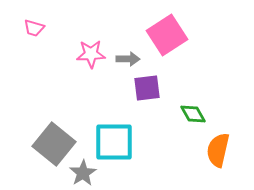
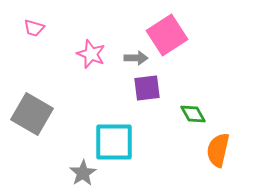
pink star: rotated 24 degrees clockwise
gray arrow: moved 8 px right, 1 px up
gray square: moved 22 px left, 30 px up; rotated 9 degrees counterclockwise
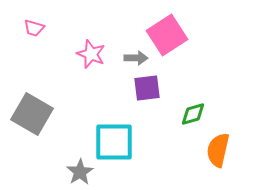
green diamond: rotated 76 degrees counterclockwise
gray star: moved 3 px left, 1 px up
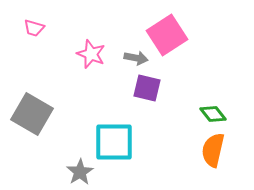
gray arrow: rotated 10 degrees clockwise
purple square: rotated 20 degrees clockwise
green diamond: moved 20 px right; rotated 68 degrees clockwise
orange semicircle: moved 5 px left
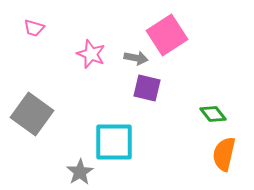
gray square: rotated 6 degrees clockwise
orange semicircle: moved 11 px right, 4 px down
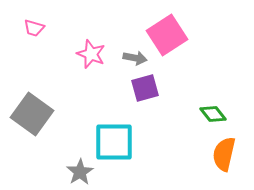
gray arrow: moved 1 px left
purple square: moved 2 px left; rotated 28 degrees counterclockwise
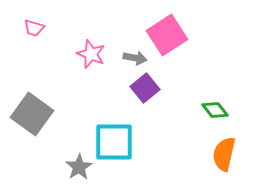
purple square: rotated 24 degrees counterclockwise
green diamond: moved 2 px right, 4 px up
gray star: moved 1 px left, 5 px up
